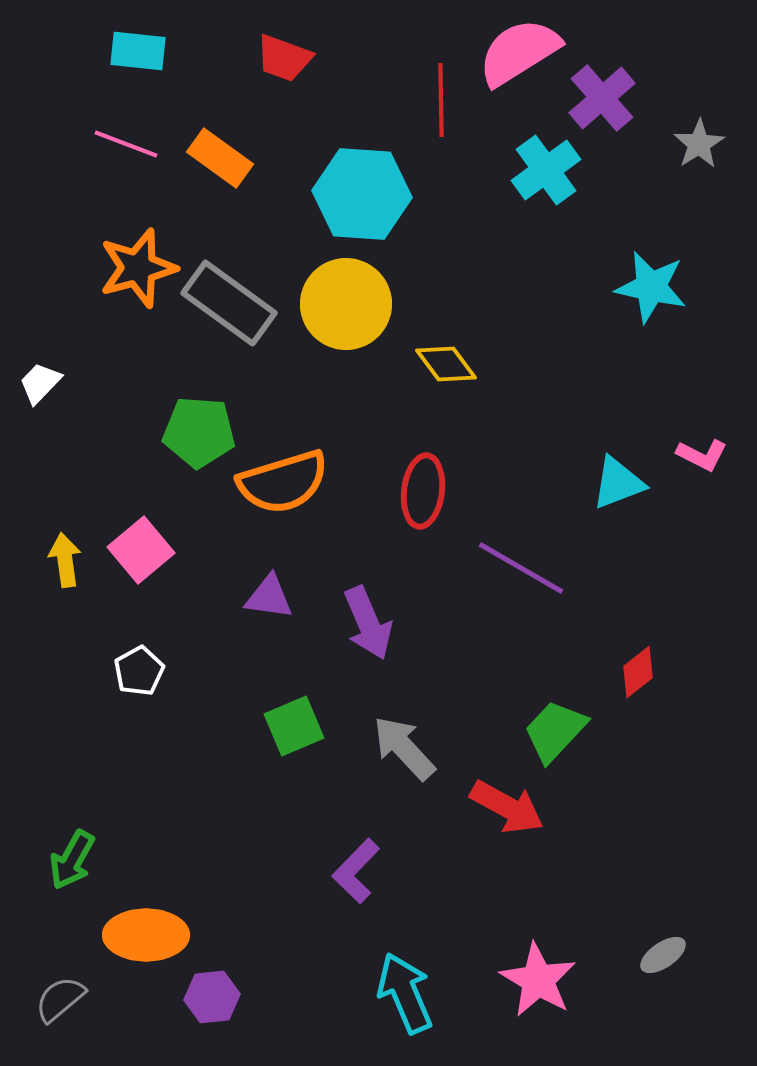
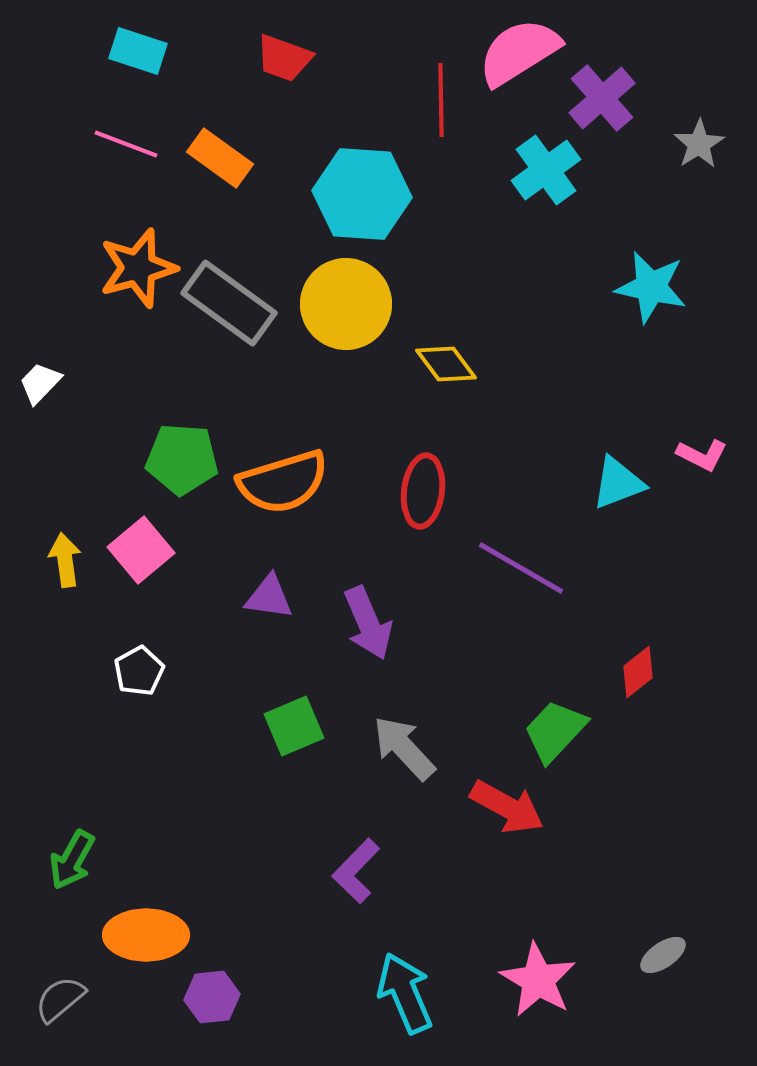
cyan rectangle: rotated 12 degrees clockwise
green pentagon: moved 17 px left, 27 px down
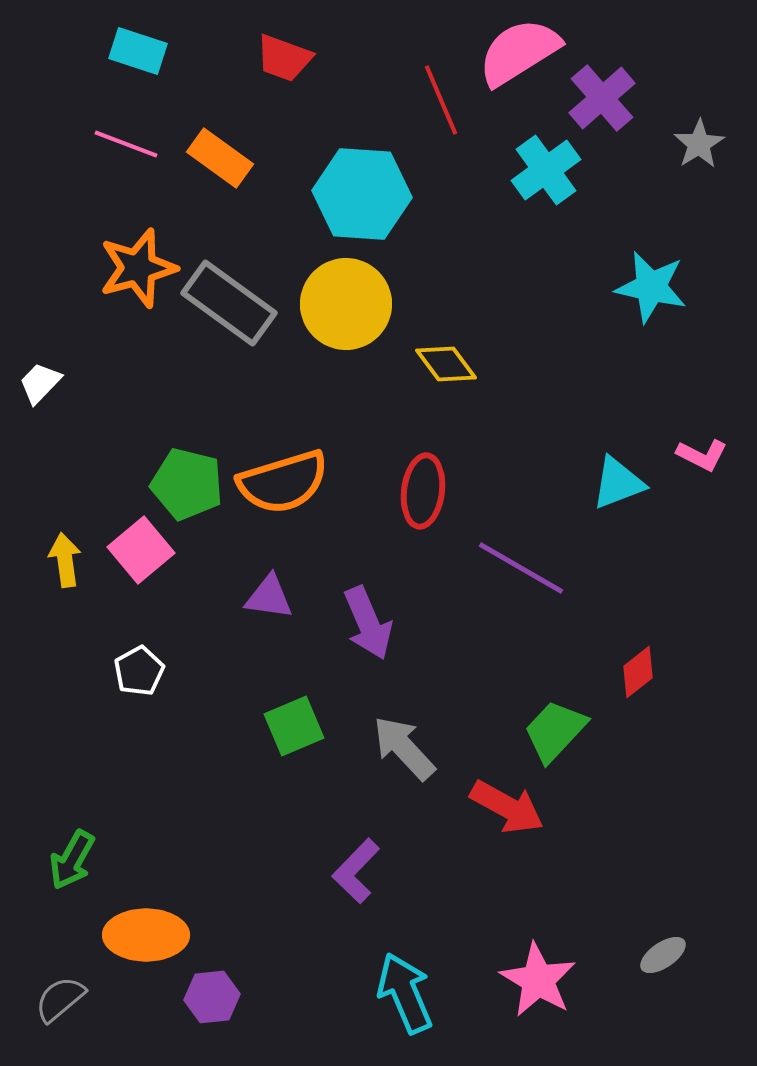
red line: rotated 22 degrees counterclockwise
green pentagon: moved 5 px right, 25 px down; rotated 10 degrees clockwise
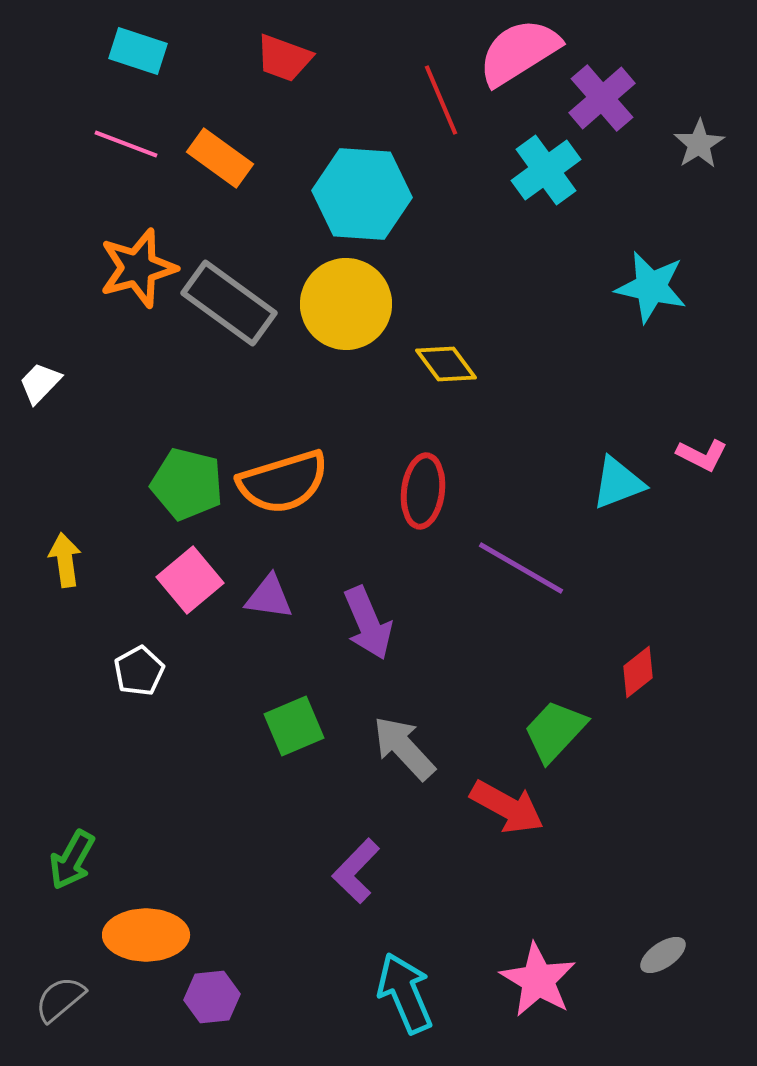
pink square: moved 49 px right, 30 px down
